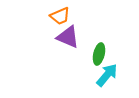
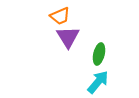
purple triangle: rotated 35 degrees clockwise
cyan arrow: moved 9 px left, 7 px down
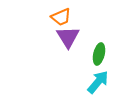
orange trapezoid: moved 1 px right, 1 px down
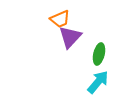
orange trapezoid: moved 1 px left, 2 px down
purple triangle: moved 2 px right; rotated 15 degrees clockwise
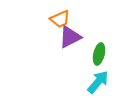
purple triangle: rotated 20 degrees clockwise
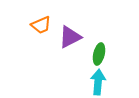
orange trapezoid: moved 19 px left, 6 px down
cyan arrow: rotated 35 degrees counterclockwise
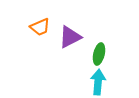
orange trapezoid: moved 1 px left, 2 px down
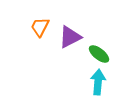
orange trapezoid: rotated 140 degrees clockwise
green ellipse: rotated 65 degrees counterclockwise
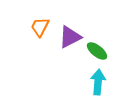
green ellipse: moved 2 px left, 3 px up
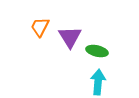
purple triangle: rotated 35 degrees counterclockwise
green ellipse: rotated 25 degrees counterclockwise
